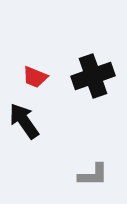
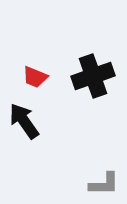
gray L-shape: moved 11 px right, 9 px down
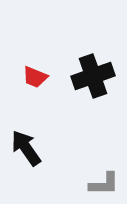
black arrow: moved 2 px right, 27 px down
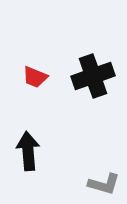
black arrow: moved 2 px right, 3 px down; rotated 30 degrees clockwise
gray L-shape: rotated 16 degrees clockwise
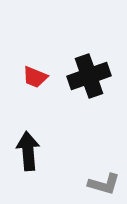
black cross: moved 4 px left
